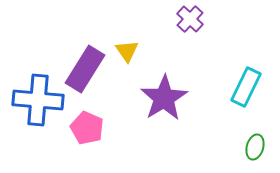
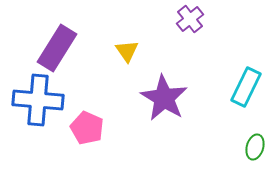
purple cross: rotated 8 degrees clockwise
purple rectangle: moved 28 px left, 21 px up
purple star: rotated 9 degrees counterclockwise
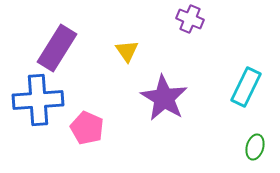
purple cross: rotated 28 degrees counterclockwise
blue cross: rotated 9 degrees counterclockwise
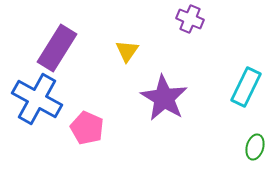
yellow triangle: rotated 10 degrees clockwise
blue cross: moved 1 px left, 1 px up; rotated 33 degrees clockwise
